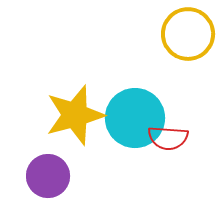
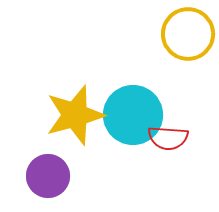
cyan circle: moved 2 px left, 3 px up
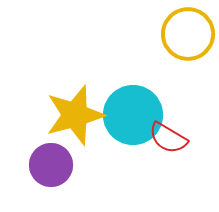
red semicircle: rotated 27 degrees clockwise
purple circle: moved 3 px right, 11 px up
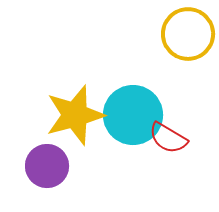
purple circle: moved 4 px left, 1 px down
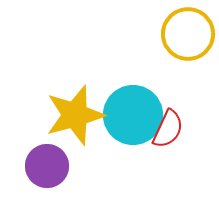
red semicircle: moved 9 px up; rotated 96 degrees counterclockwise
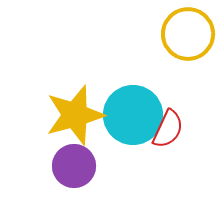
purple circle: moved 27 px right
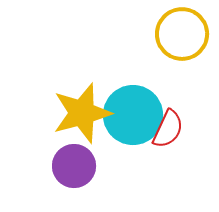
yellow circle: moved 6 px left
yellow star: moved 7 px right, 2 px up
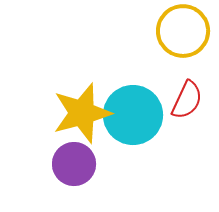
yellow circle: moved 1 px right, 3 px up
red semicircle: moved 19 px right, 29 px up
purple circle: moved 2 px up
